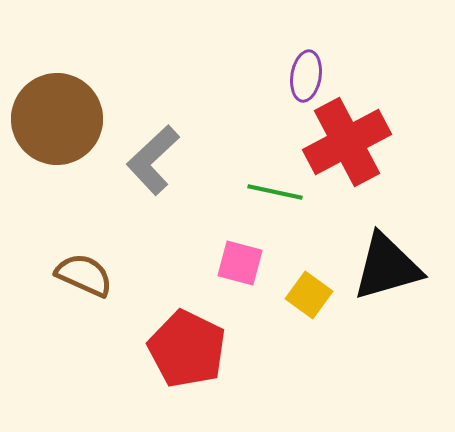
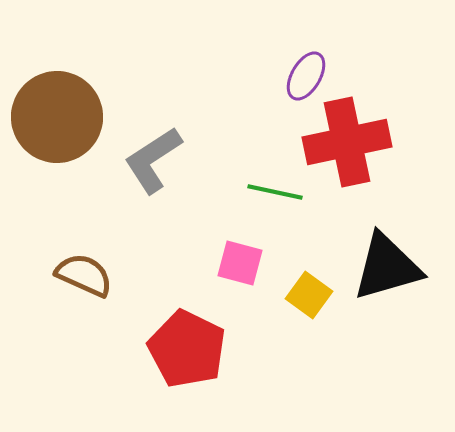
purple ellipse: rotated 21 degrees clockwise
brown circle: moved 2 px up
red cross: rotated 16 degrees clockwise
gray L-shape: rotated 10 degrees clockwise
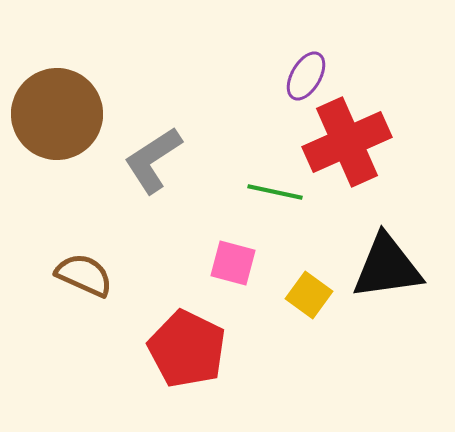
brown circle: moved 3 px up
red cross: rotated 12 degrees counterclockwise
pink square: moved 7 px left
black triangle: rotated 8 degrees clockwise
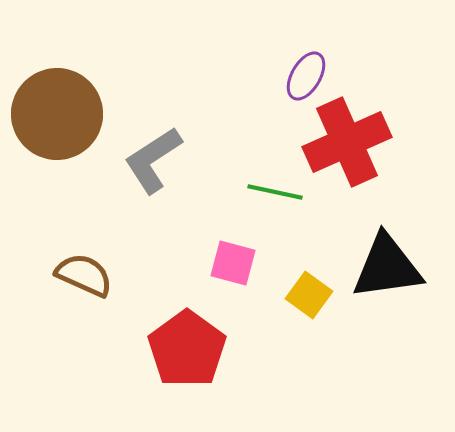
red pentagon: rotated 10 degrees clockwise
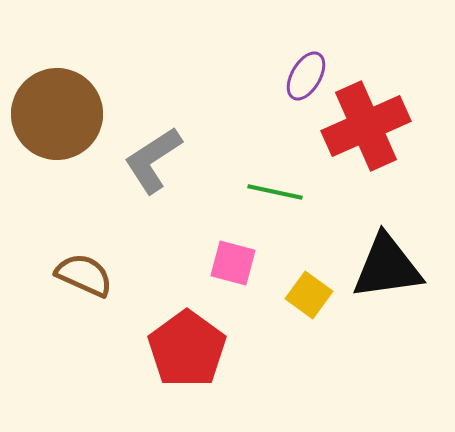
red cross: moved 19 px right, 16 px up
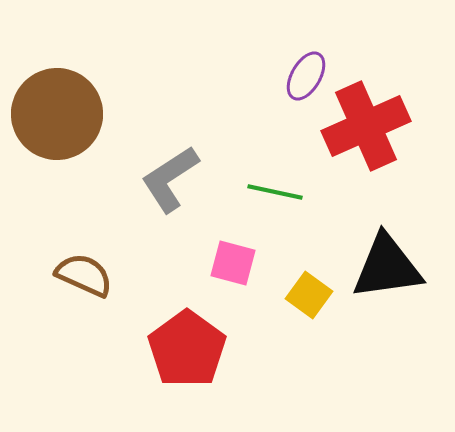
gray L-shape: moved 17 px right, 19 px down
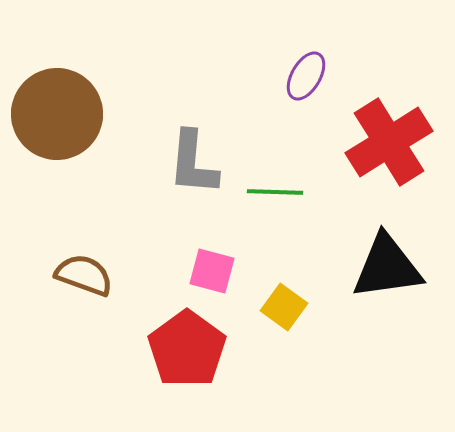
red cross: moved 23 px right, 16 px down; rotated 8 degrees counterclockwise
gray L-shape: moved 23 px right, 16 px up; rotated 52 degrees counterclockwise
green line: rotated 10 degrees counterclockwise
pink square: moved 21 px left, 8 px down
brown semicircle: rotated 4 degrees counterclockwise
yellow square: moved 25 px left, 12 px down
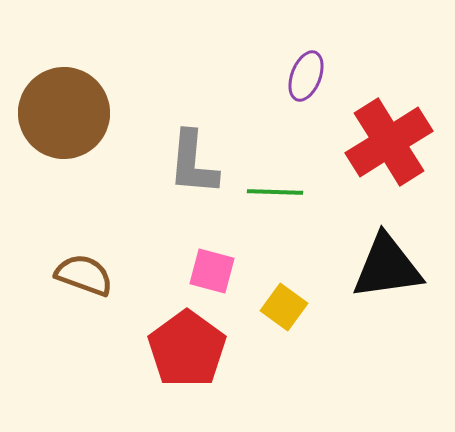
purple ellipse: rotated 9 degrees counterclockwise
brown circle: moved 7 px right, 1 px up
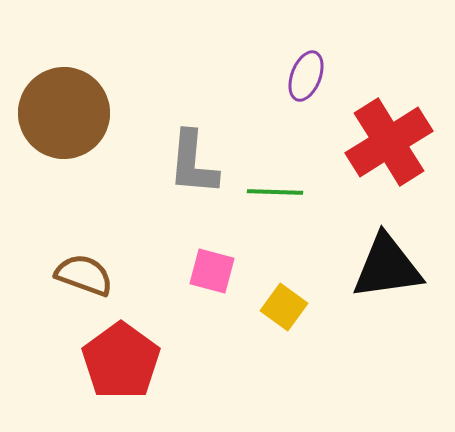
red pentagon: moved 66 px left, 12 px down
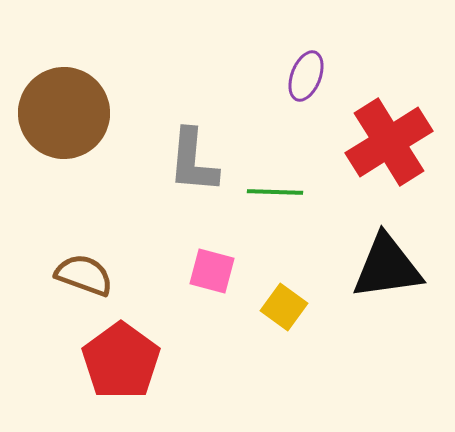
gray L-shape: moved 2 px up
